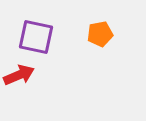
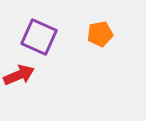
purple square: moved 3 px right; rotated 12 degrees clockwise
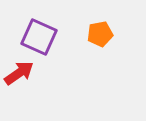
red arrow: moved 2 px up; rotated 12 degrees counterclockwise
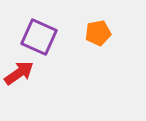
orange pentagon: moved 2 px left, 1 px up
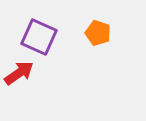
orange pentagon: rotated 30 degrees clockwise
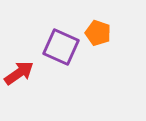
purple square: moved 22 px right, 10 px down
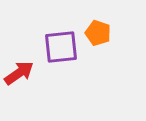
purple square: rotated 30 degrees counterclockwise
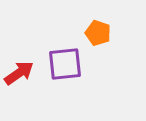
purple square: moved 4 px right, 17 px down
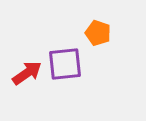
red arrow: moved 8 px right
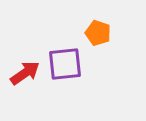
red arrow: moved 2 px left
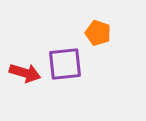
red arrow: rotated 52 degrees clockwise
